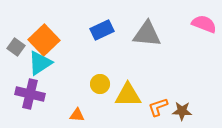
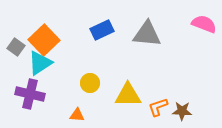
yellow circle: moved 10 px left, 1 px up
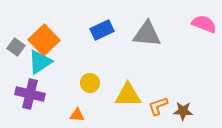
cyan triangle: moved 1 px up
orange L-shape: moved 1 px up
brown star: moved 1 px right
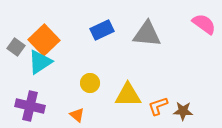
pink semicircle: rotated 15 degrees clockwise
purple cross: moved 12 px down
orange triangle: rotated 35 degrees clockwise
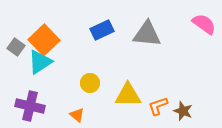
brown star: rotated 18 degrees clockwise
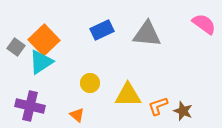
cyan triangle: moved 1 px right
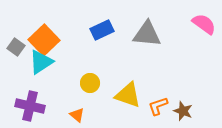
yellow triangle: rotated 20 degrees clockwise
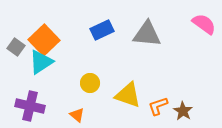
brown star: rotated 12 degrees clockwise
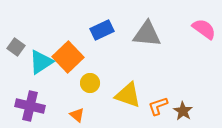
pink semicircle: moved 5 px down
orange square: moved 24 px right, 17 px down
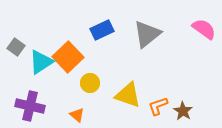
gray triangle: rotated 44 degrees counterclockwise
